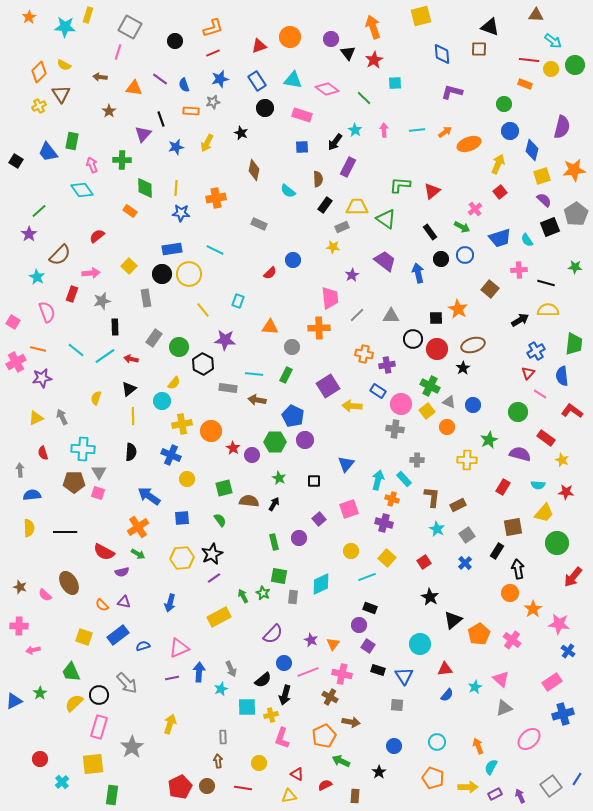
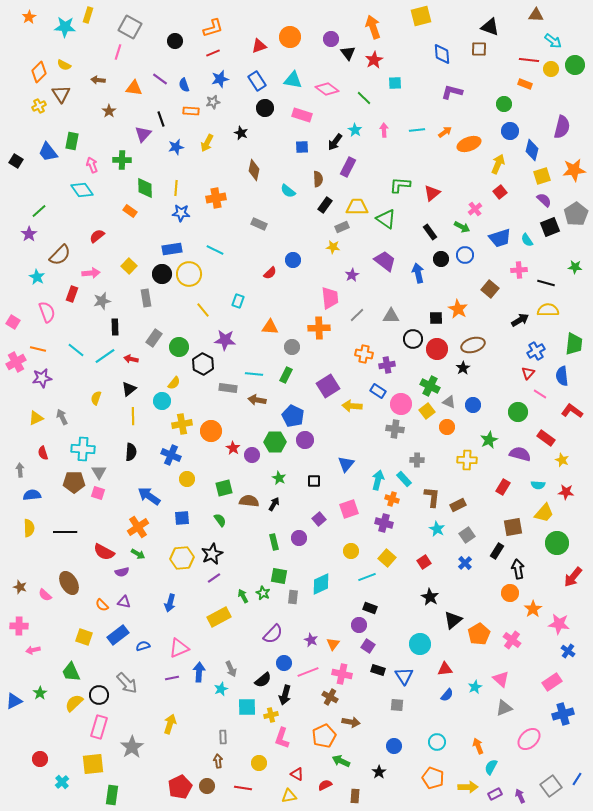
brown arrow at (100, 77): moved 2 px left, 3 px down
red triangle at (432, 191): moved 2 px down
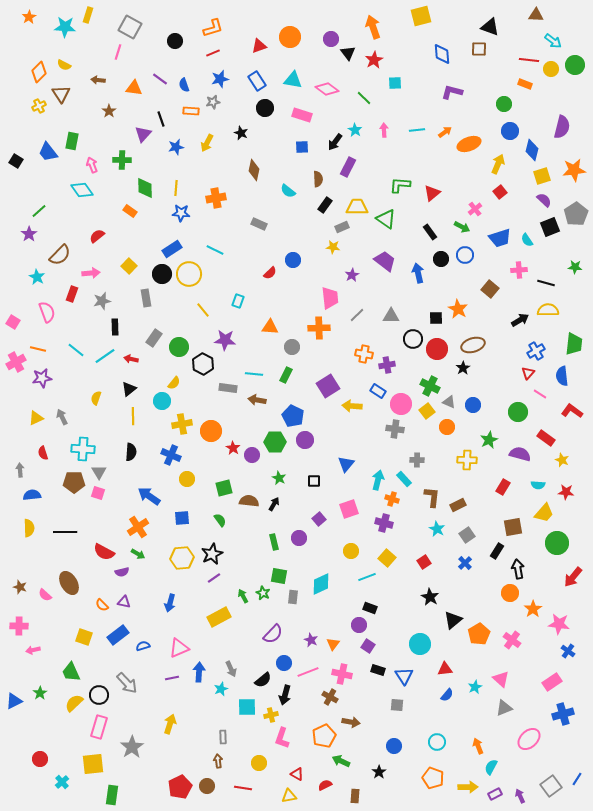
blue rectangle at (172, 249): rotated 24 degrees counterclockwise
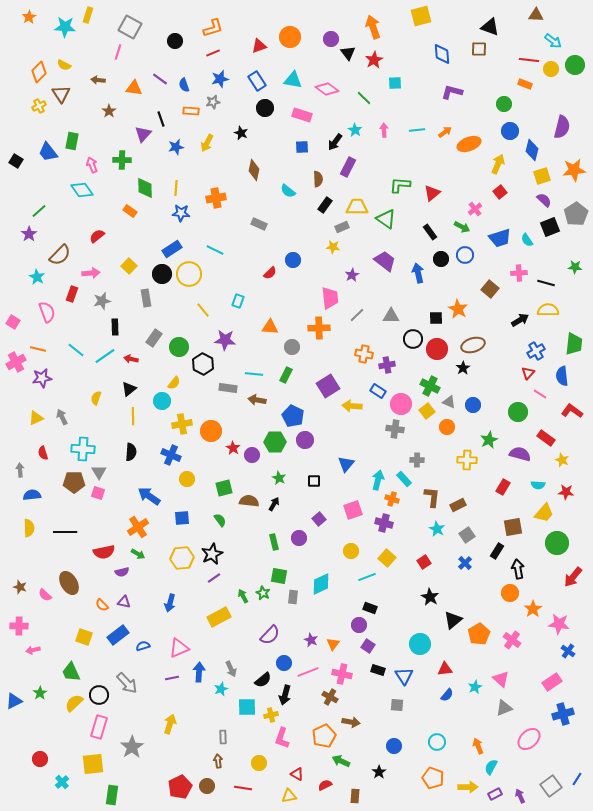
pink cross at (519, 270): moved 3 px down
pink square at (349, 509): moved 4 px right, 1 px down
red semicircle at (104, 552): rotated 40 degrees counterclockwise
purple semicircle at (273, 634): moved 3 px left, 1 px down
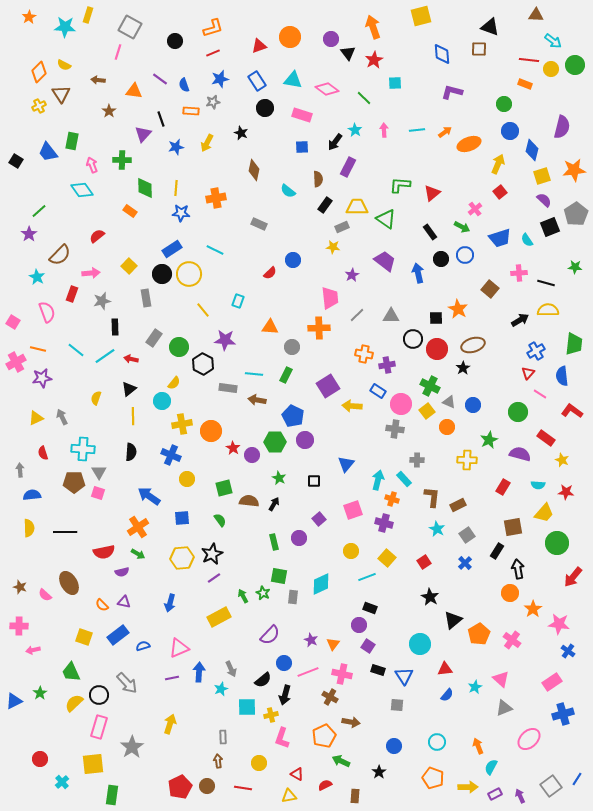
orange triangle at (134, 88): moved 3 px down
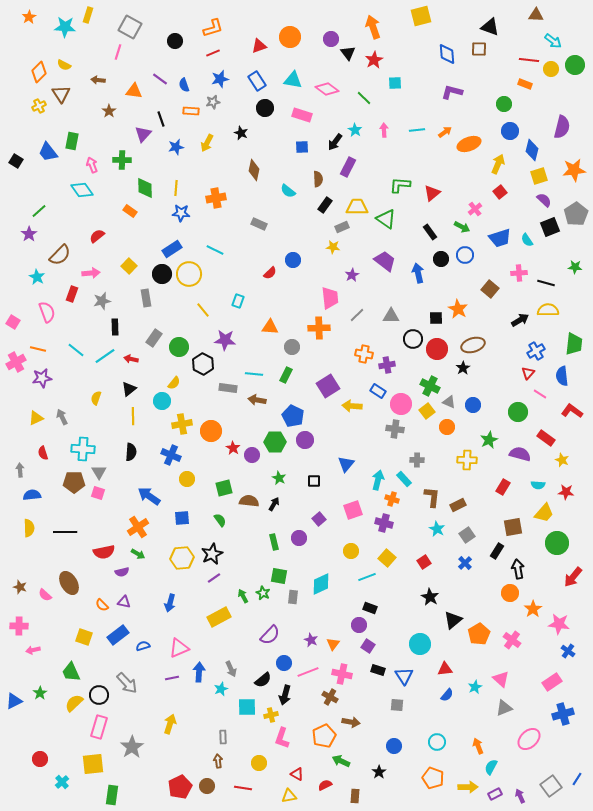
blue diamond at (442, 54): moved 5 px right
yellow square at (542, 176): moved 3 px left
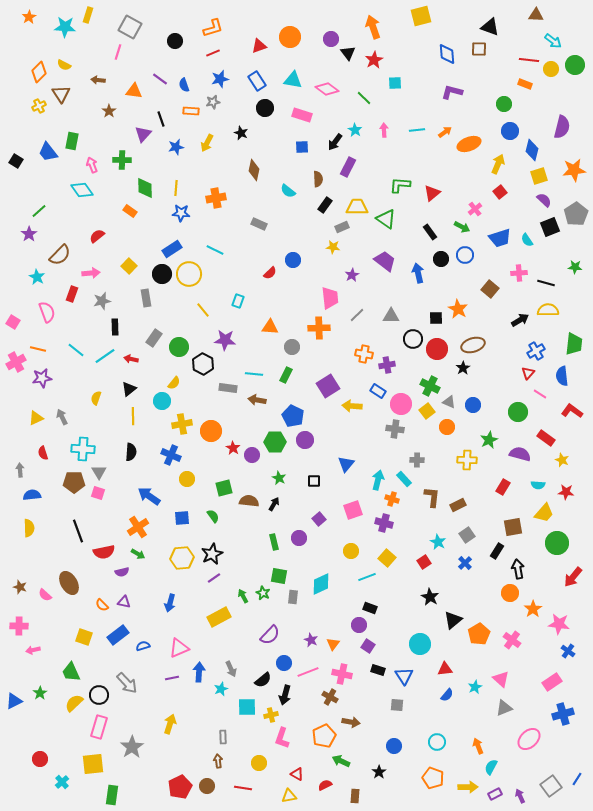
green semicircle at (220, 520): moved 7 px left, 4 px up
cyan star at (437, 529): moved 1 px right, 13 px down
black line at (65, 532): moved 13 px right, 1 px up; rotated 70 degrees clockwise
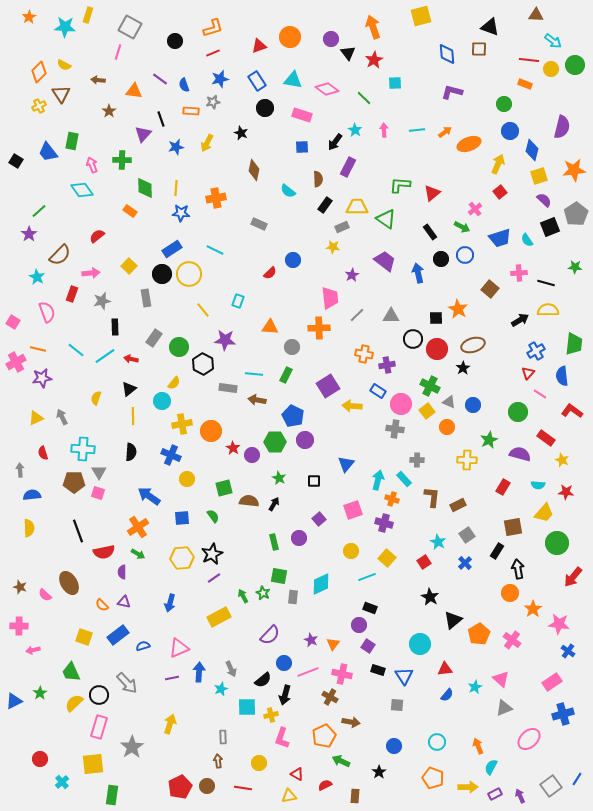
purple semicircle at (122, 572): rotated 104 degrees clockwise
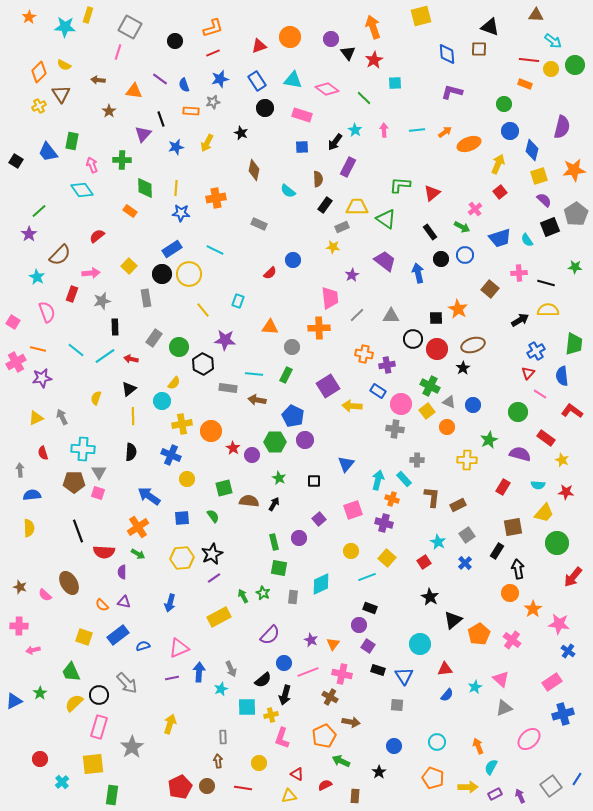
red semicircle at (104, 552): rotated 15 degrees clockwise
green square at (279, 576): moved 8 px up
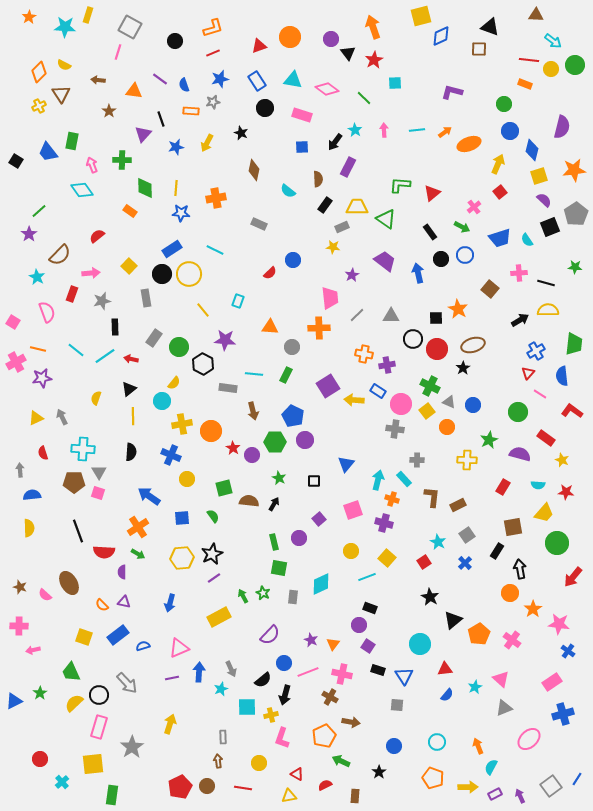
blue diamond at (447, 54): moved 6 px left, 18 px up; rotated 70 degrees clockwise
pink cross at (475, 209): moved 1 px left, 2 px up
brown arrow at (257, 400): moved 4 px left, 11 px down; rotated 114 degrees counterclockwise
yellow arrow at (352, 406): moved 2 px right, 6 px up
black arrow at (518, 569): moved 2 px right
